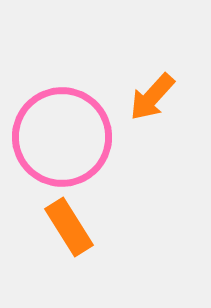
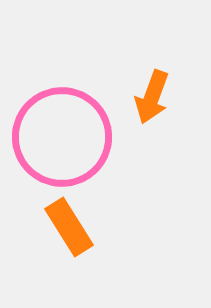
orange arrow: rotated 22 degrees counterclockwise
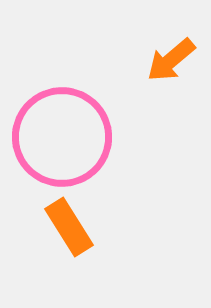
orange arrow: moved 19 px right, 37 px up; rotated 30 degrees clockwise
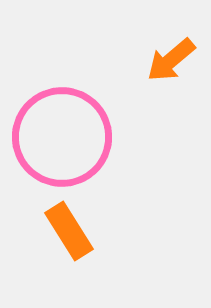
orange rectangle: moved 4 px down
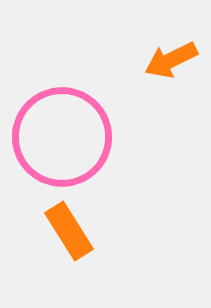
orange arrow: rotated 14 degrees clockwise
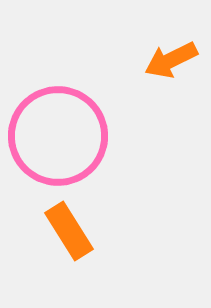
pink circle: moved 4 px left, 1 px up
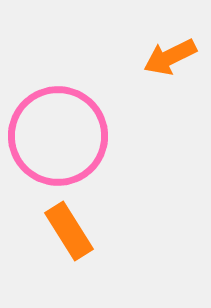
orange arrow: moved 1 px left, 3 px up
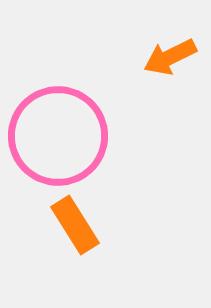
orange rectangle: moved 6 px right, 6 px up
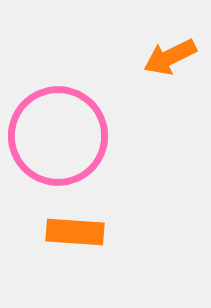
orange rectangle: moved 7 px down; rotated 54 degrees counterclockwise
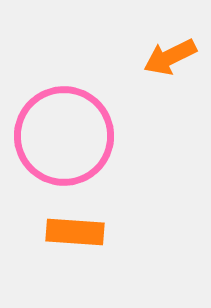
pink circle: moved 6 px right
